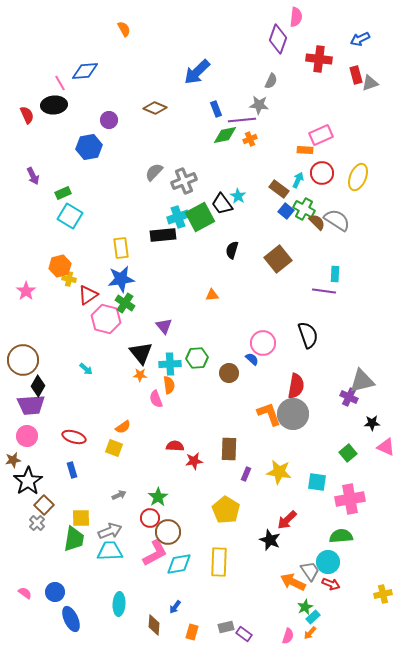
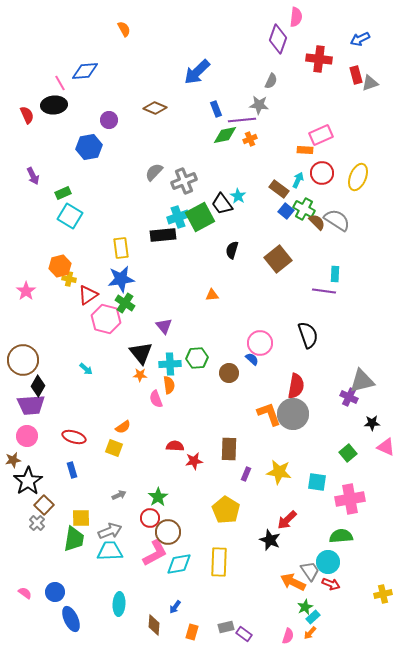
pink circle at (263, 343): moved 3 px left
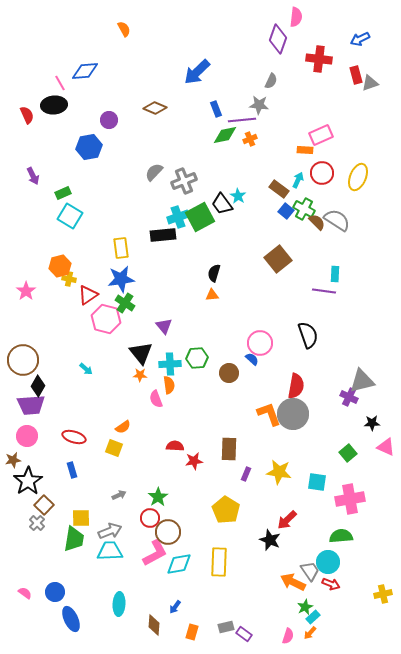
black semicircle at (232, 250): moved 18 px left, 23 px down
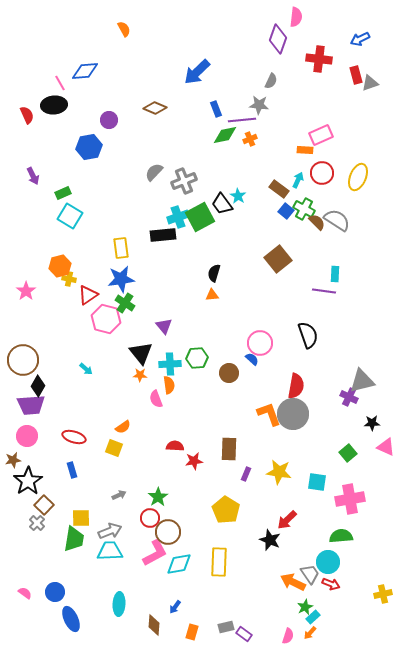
gray trapezoid at (310, 571): moved 3 px down
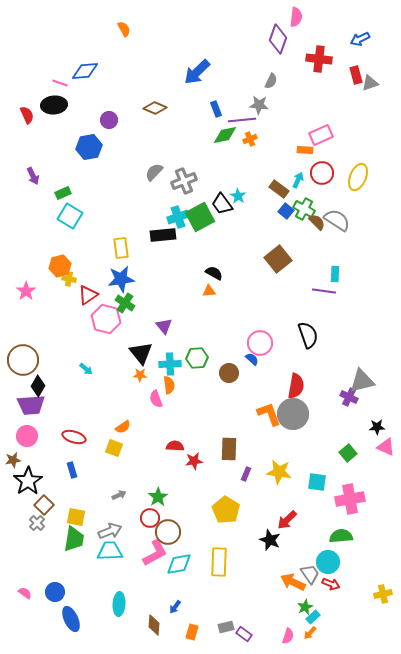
pink line at (60, 83): rotated 42 degrees counterclockwise
black semicircle at (214, 273): rotated 102 degrees clockwise
orange triangle at (212, 295): moved 3 px left, 4 px up
black star at (372, 423): moved 5 px right, 4 px down
yellow square at (81, 518): moved 5 px left, 1 px up; rotated 12 degrees clockwise
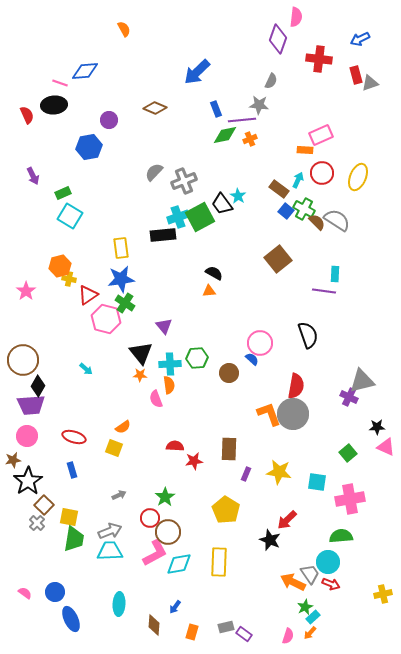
green star at (158, 497): moved 7 px right
yellow square at (76, 517): moved 7 px left
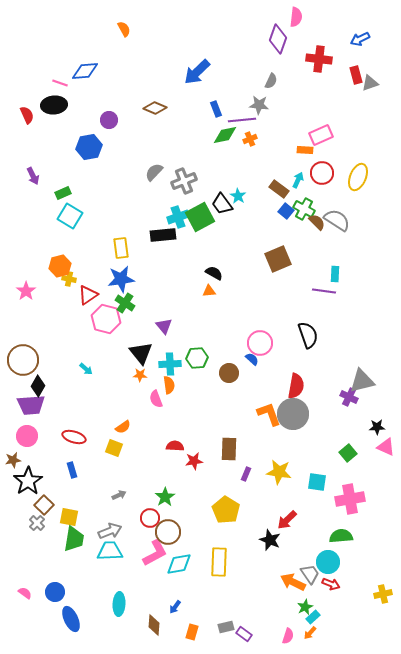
brown square at (278, 259): rotated 16 degrees clockwise
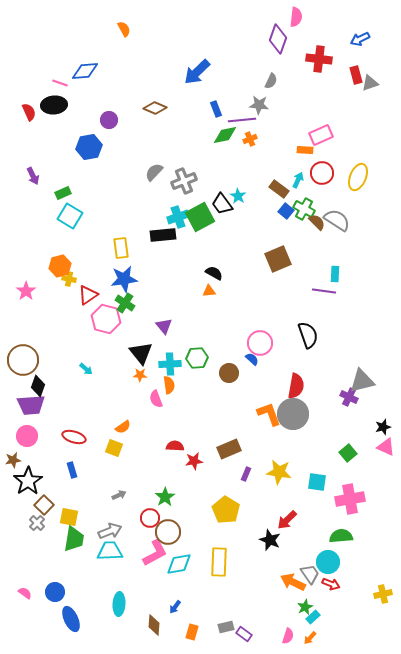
red semicircle at (27, 115): moved 2 px right, 3 px up
blue star at (121, 279): moved 3 px right
black diamond at (38, 386): rotated 10 degrees counterclockwise
black star at (377, 427): moved 6 px right; rotated 14 degrees counterclockwise
brown rectangle at (229, 449): rotated 65 degrees clockwise
orange arrow at (310, 633): moved 5 px down
